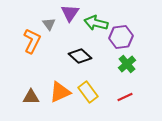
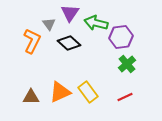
black diamond: moved 11 px left, 13 px up
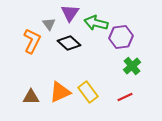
green cross: moved 5 px right, 2 px down
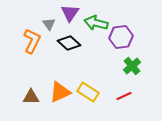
yellow rectangle: rotated 20 degrees counterclockwise
red line: moved 1 px left, 1 px up
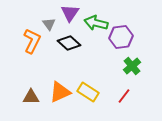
red line: rotated 28 degrees counterclockwise
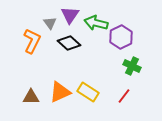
purple triangle: moved 2 px down
gray triangle: moved 1 px right, 1 px up
purple hexagon: rotated 20 degrees counterclockwise
green cross: rotated 24 degrees counterclockwise
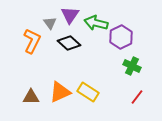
red line: moved 13 px right, 1 px down
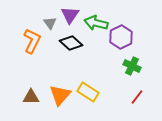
black diamond: moved 2 px right
orange triangle: moved 3 px down; rotated 25 degrees counterclockwise
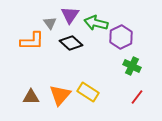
orange L-shape: rotated 65 degrees clockwise
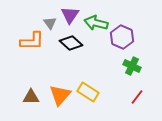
purple hexagon: moved 1 px right; rotated 10 degrees counterclockwise
